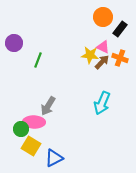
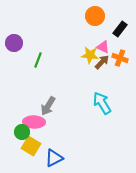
orange circle: moved 8 px left, 1 px up
cyan arrow: rotated 125 degrees clockwise
green circle: moved 1 px right, 3 px down
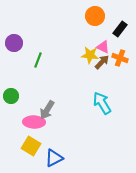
gray arrow: moved 1 px left, 4 px down
green circle: moved 11 px left, 36 px up
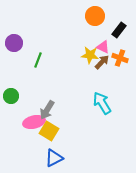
black rectangle: moved 1 px left, 1 px down
pink ellipse: rotated 15 degrees counterclockwise
yellow square: moved 18 px right, 15 px up
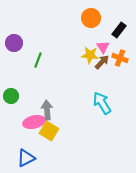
orange circle: moved 4 px left, 2 px down
pink triangle: rotated 32 degrees clockwise
gray arrow: rotated 144 degrees clockwise
blue triangle: moved 28 px left
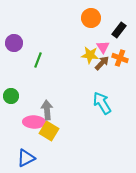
brown arrow: moved 1 px down
pink ellipse: rotated 15 degrees clockwise
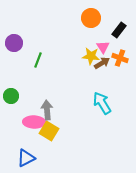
yellow star: moved 1 px right, 1 px down
brown arrow: rotated 14 degrees clockwise
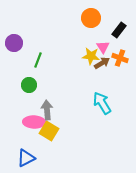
green circle: moved 18 px right, 11 px up
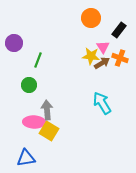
blue triangle: rotated 18 degrees clockwise
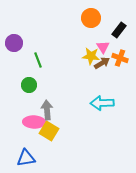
green line: rotated 42 degrees counterclockwise
cyan arrow: rotated 60 degrees counterclockwise
